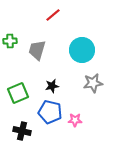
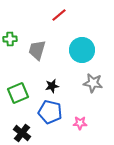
red line: moved 6 px right
green cross: moved 2 px up
gray star: rotated 18 degrees clockwise
pink star: moved 5 px right, 3 px down
black cross: moved 2 px down; rotated 24 degrees clockwise
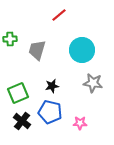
black cross: moved 12 px up
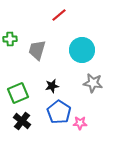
blue pentagon: moved 9 px right; rotated 20 degrees clockwise
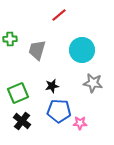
blue pentagon: moved 1 px up; rotated 30 degrees counterclockwise
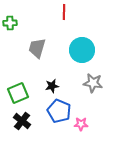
red line: moved 5 px right, 3 px up; rotated 49 degrees counterclockwise
green cross: moved 16 px up
gray trapezoid: moved 2 px up
blue pentagon: rotated 20 degrees clockwise
pink star: moved 1 px right, 1 px down
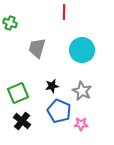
green cross: rotated 24 degrees clockwise
gray star: moved 11 px left, 8 px down; rotated 18 degrees clockwise
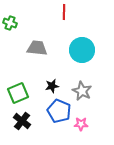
gray trapezoid: rotated 80 degrees clockwise
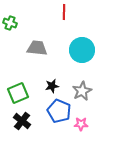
gray star: rotated 18 degrees clockwise
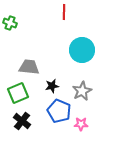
gray trapezoid: moved 8 px left, 19 px down
